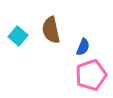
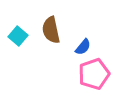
blue semicircle: rotated 18 degrees clockwise
pink pentagon: moved 3 px right, 1 px up
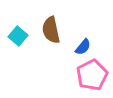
pink pentagon: moved 2 px left, 1 px down; rotated 8 degrees counterclockwise
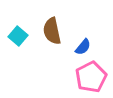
brown semicircle: moved 1 px right, 1 px down
pink pentagon: moved 1 px left, 2 px down
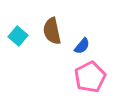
blue semicircle: moved 1 px left, 1 px up
pink pentagon: moved 1 px left
